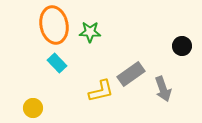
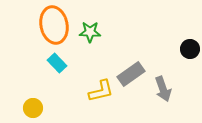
black circle: moved 8 px right, 3 px down
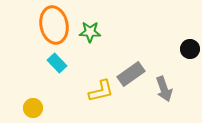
gray arrow: moved 1 px right
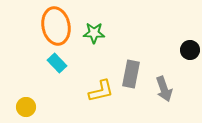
orange ellipse: moved 2 px right, 1 px down
green star: moved 4 px right, 1 px down
black circle: moved 1 px down
gray rectangle: rotated 44 degrees counterclockwise
yellow circle: moved 7 px left, 1 px up
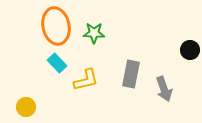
yellow L-shape: moved 15 px left, 11 px up
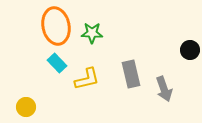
green star: moved 2 px left
gray rectangle: rotated 24 degrees counterclockwise
yellow L-shape: moved 1 px right, 1 px up
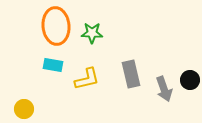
orange ellipse: rotated 6 degrees clockwise
black circle: moved 30 px down
cyan rectangle: moved 4 px left, 2 px down; rotated 36 degrees counterclockwise
yellow circle: moved 2 px left, 2 px down
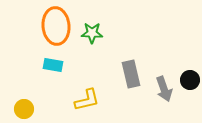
yellow L-shape: moved 21 px down
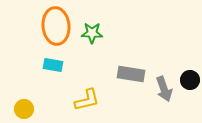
gray rectangle: rotated 68 degrees counterclockwise
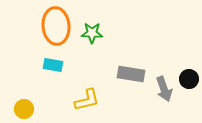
black circle: moved 1 px left, 1 px up
